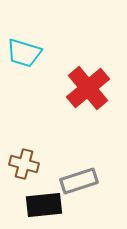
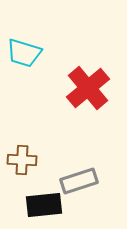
brown cross: moved 2 px left, 4 px up; rotated 12 degrees counterclockwise
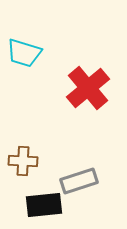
brown cross: moved 1 px right, 1 px down
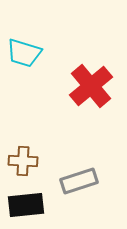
red cross: moved 3 px right, 2 px up
black rectangle: moved 18 px left
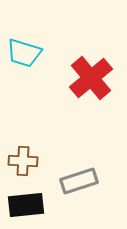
red cross: moved 8 px up
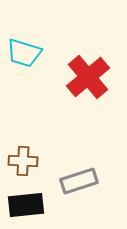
red cross: moved 3 px left, 1 px up
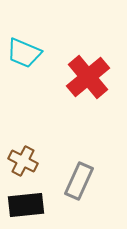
cyan trapezoid: rotated 6 degrees clockwise
brown cross: rotated 24 degrees clockwise
gray rectangle: rotated 48 degrees counterclockwise
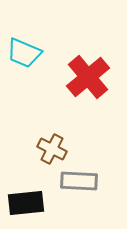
brown cross: moved 29 px right, 12 px up
gray rectangle: rotated 69 degrees clockwise
black rectangle: moved 2 px up
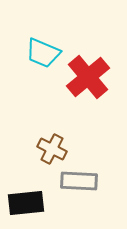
cyan trapezoid: moved 19 px right
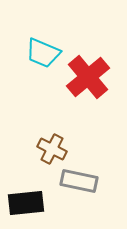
gray rectangle: rotated 9 degrees clockwise
